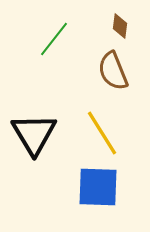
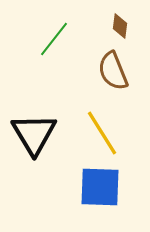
blue square: moved 2 px right
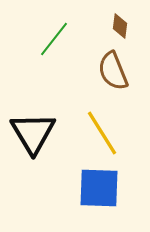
black triangle: moved 1 px left, 1 px up
blue square: moved 1 px left, 1 px down
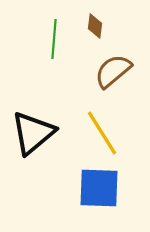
brown diamond: moved 25 px left
green line: rotated 33 degrees counterclockwise
brown semicircle: rotated 72 degrees clockwise
black triangle: rotated 21 degrees clockwise
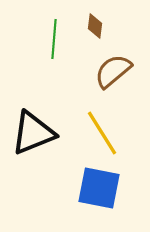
black triangle: rotated 18 degrees clockwise
blue square: rotated 9 degrees clockwise
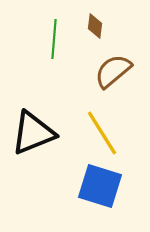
blue square: moved 1 px right, 2 px up; rotated 6 degrees clockwise
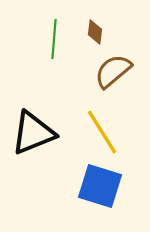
brown diamond: moved 6 px down
yellow line: moved 1 px up
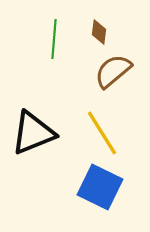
brown diamond: moved 4 px right
yellow line: moved 1 px down
blue square: moved 1 px down; rotated 9 degrees clockwise
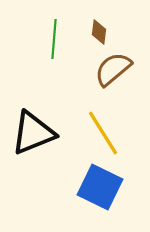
brown semicircle: moved 2 px up
yellow line: moved 1 px right
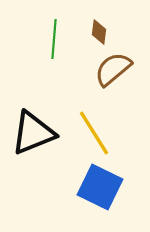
yellow line: moved 9 px left
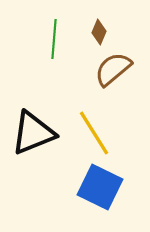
brown diamond: rotated 15 degrees clockwise
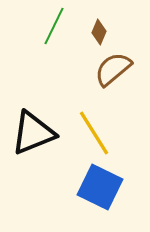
green line: moved 13 px up; rotated 21 degrees clockwise
